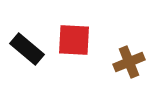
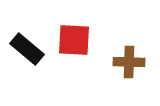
brown cross: rotated 24 degrees clockwise
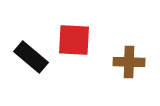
black rectangle: moved 4 px right, 8 px down
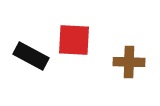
black rectangle: moved 1 px up; rotated 12 degrees counterclockwise
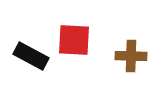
brown cross: moved 2 px right, 6 px up
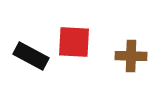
red square: moved 2 px down
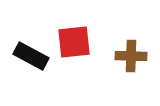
red square: rotated 9 degrees counterclockwise
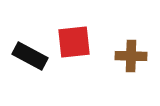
black rectangle: moved 1 px left
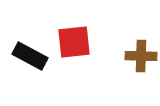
brown cross: moved 10 px right
